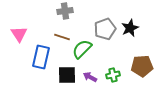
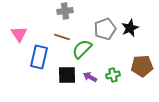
blue rectangle: moved 2 px left
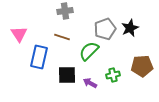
green semicircle: moved 7 px right, 2 px down
purple arrow: moved 6 px down
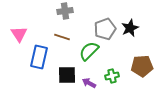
green cross: moved 1 px left, 1 px down
purple arrow: moved 1 px left
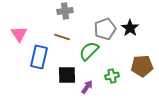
black star: rotated 12 degrees counterclockwise
purple arrow: moved 2 px left, 4 px down; rotated 96 degrees clockwise
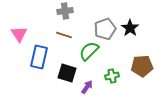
brown line: moved 2 px right, 2 px up
black square: moved 2 px up; rotated 18 degrees clockwise
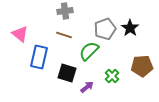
pink triangle: moved 1 px right; rotated 18 degrees counterclockwise
green cross: rotated 32 degrees counterclockwise
purple arrow: rotated 16 degrees clockwise
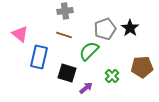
brown pentagon: moved 1 px down
purple arrow: moved 1 px left, 1 px down
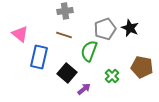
black star: rotated 12 degrees counterclockwise
green semicircle: rotated 25 degrees counterclockwise
brown pentagon: rotated 15 degrees clockwise
black square: rotated 24 degrees clockwise
purple arrow: moved 2 px left, 1 px down
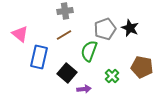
brown line: rotated 49 degrees counterclockwise
purple arrow: rotated 32 degrees clockwise
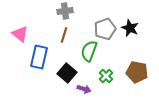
brown line: rotated 42 degrees counterclockwise
brown pentagon: moved 5 px left, 5 px down
green cross: moved 6 px left
purple arrow: rotated 24 degrees clockwise
